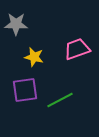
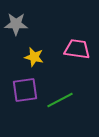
pink trapezoid: rotated 28 degrees clockwise
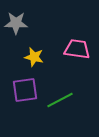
gray star: moved 1 px up
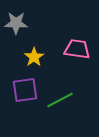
yellow star: rotated 24 degrees clockwise
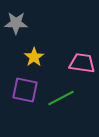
pink trapezoid: moved 5 px right, 14 px down
purple square: rotated 20 degrees clockwise
green line: moved 1 px right, 2 px up
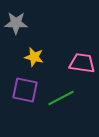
yellow star: rotated 24 degrees counterclockwise
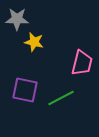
gray star: moved 1 px right, 4 px up
yellow star: moved 15 px up
pink trapezoid: rotated 96 degrees clockwise
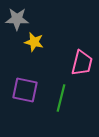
green line: rotated 48 degrees counterclockwise
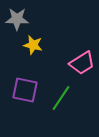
yellow star: moved 1 px left, 3 px down
pink trapezoid: rotated 44 degrees clockwise
green line: rotated 20 degrees clockwise
